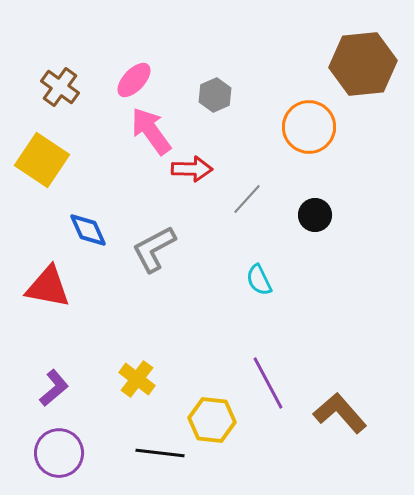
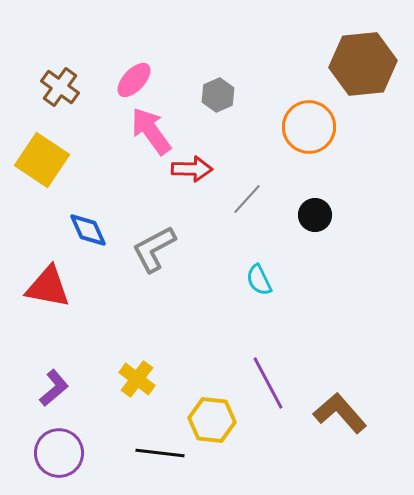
gray hexagon: moved 3 px right
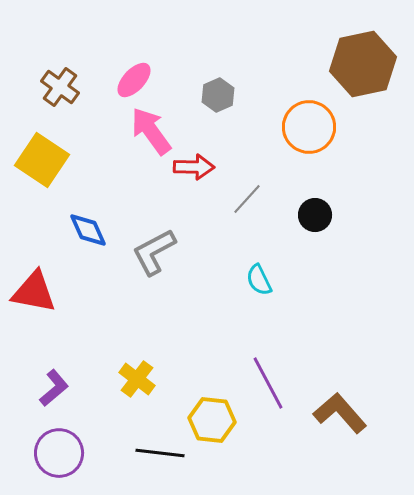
brown hexagon: rotated 6 degrees counterclockwise
red arrow: moved 2 px right, 2 px up
gray L-shape: moved 3 px down
red triangle: moved 14 px left, 5 px down
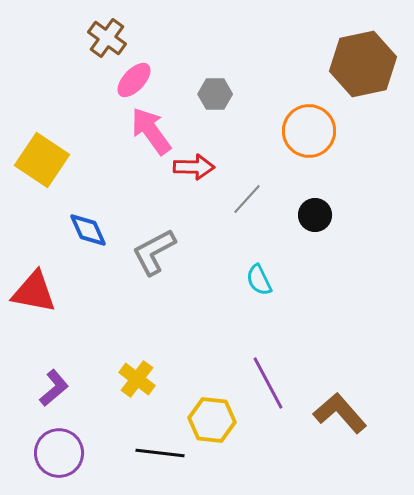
brown cross: moved 47 px right, 49 px up
gray hexagon: moved 3 px left, 1 px up; rotated 24 degrees clockwise
orange circle: moved 4 px down
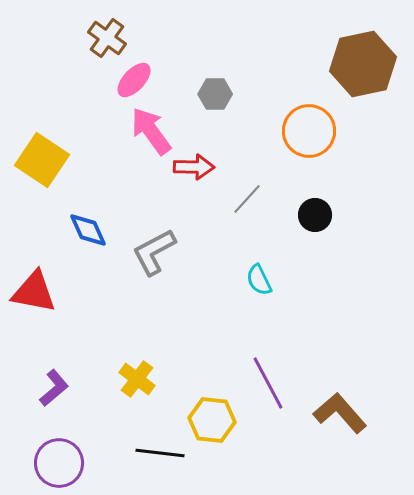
purple circle: moved 10 px down
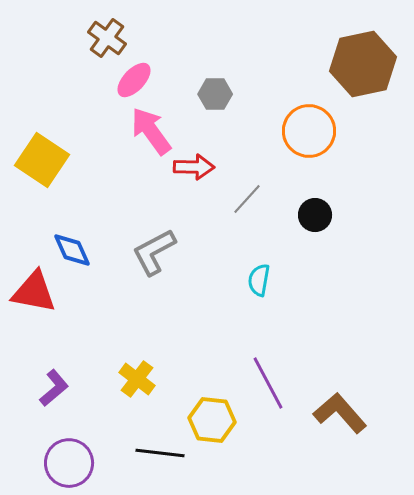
blue diamond: moved 16 px left, 20 px down
cyan semicircle: rotated 36 degrees clockwise
purple circle: moved 10 px right
